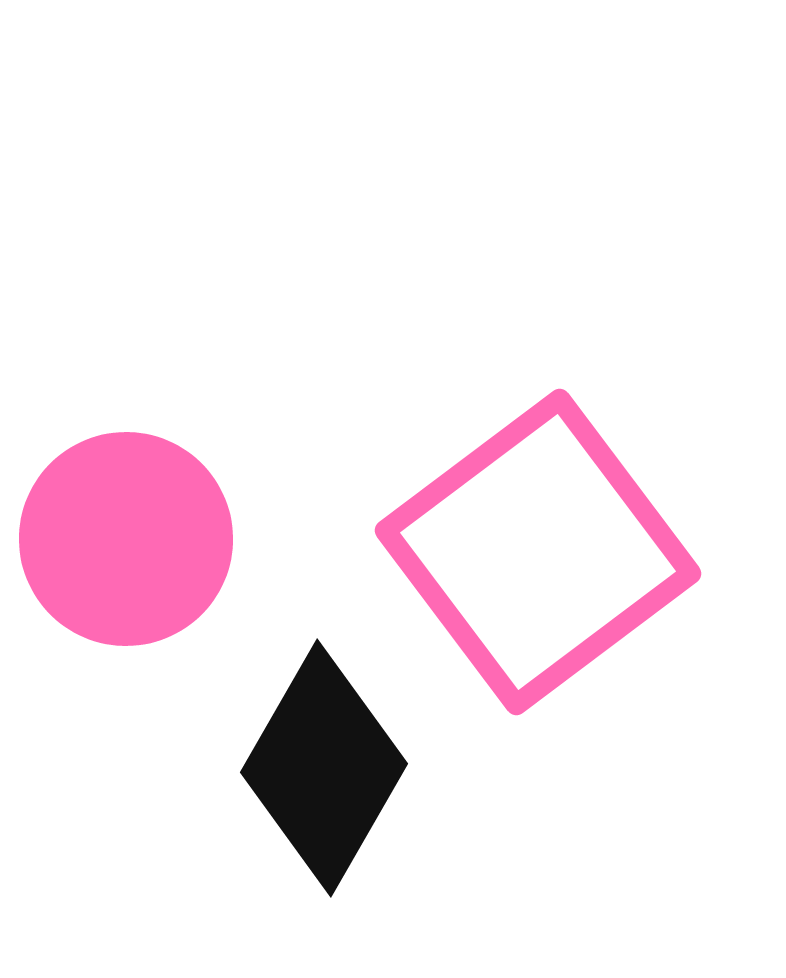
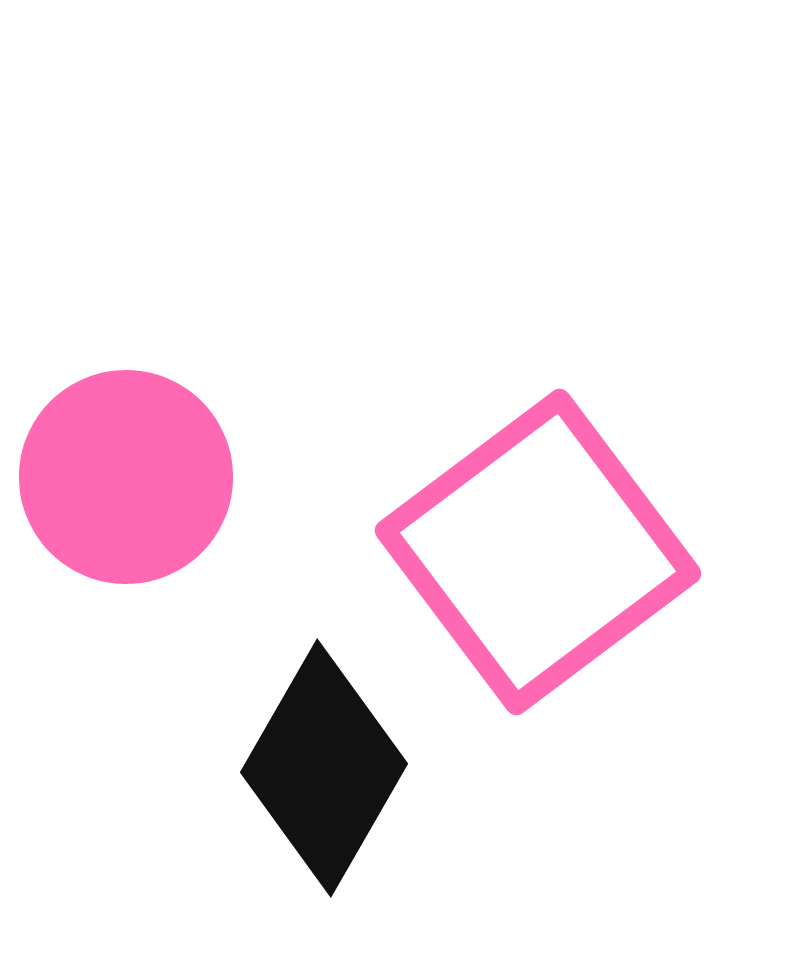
pink circle: moved 62 px up
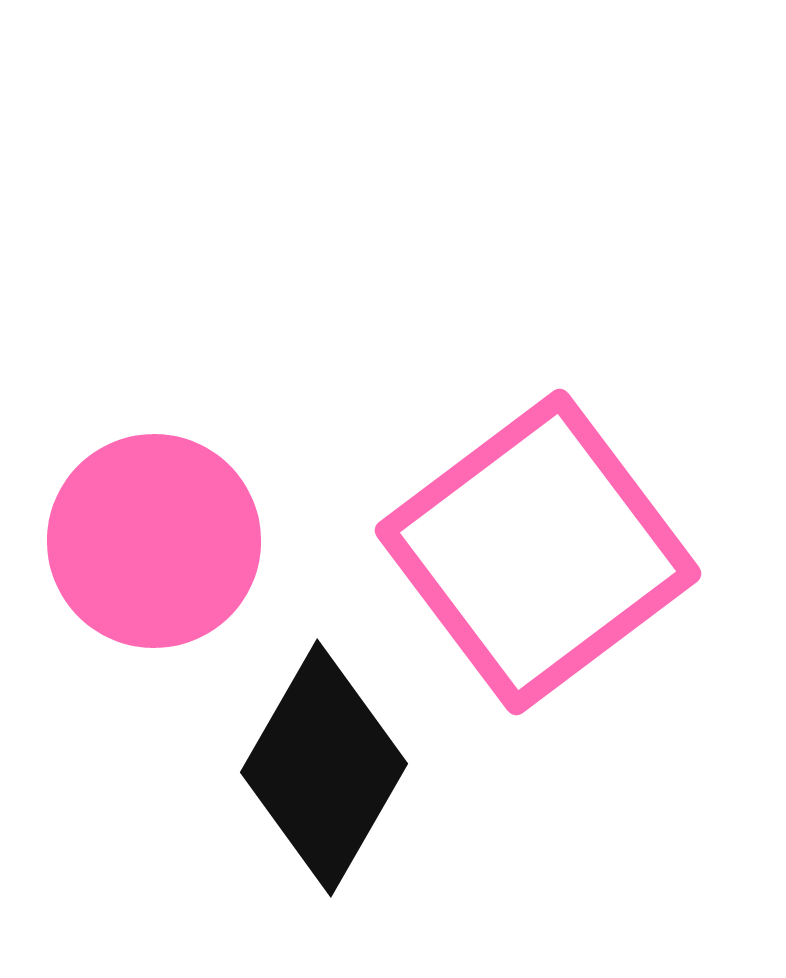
pink circle: moved 28 px right, 64 px down
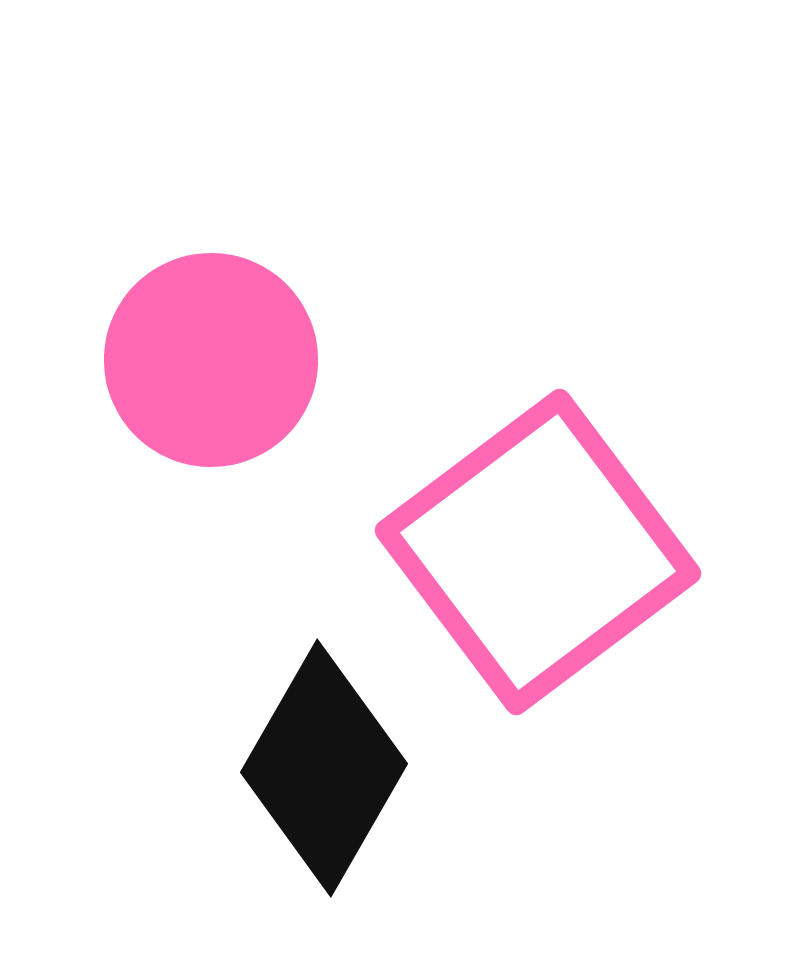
pink circle: moved 57 px right, 181 px up
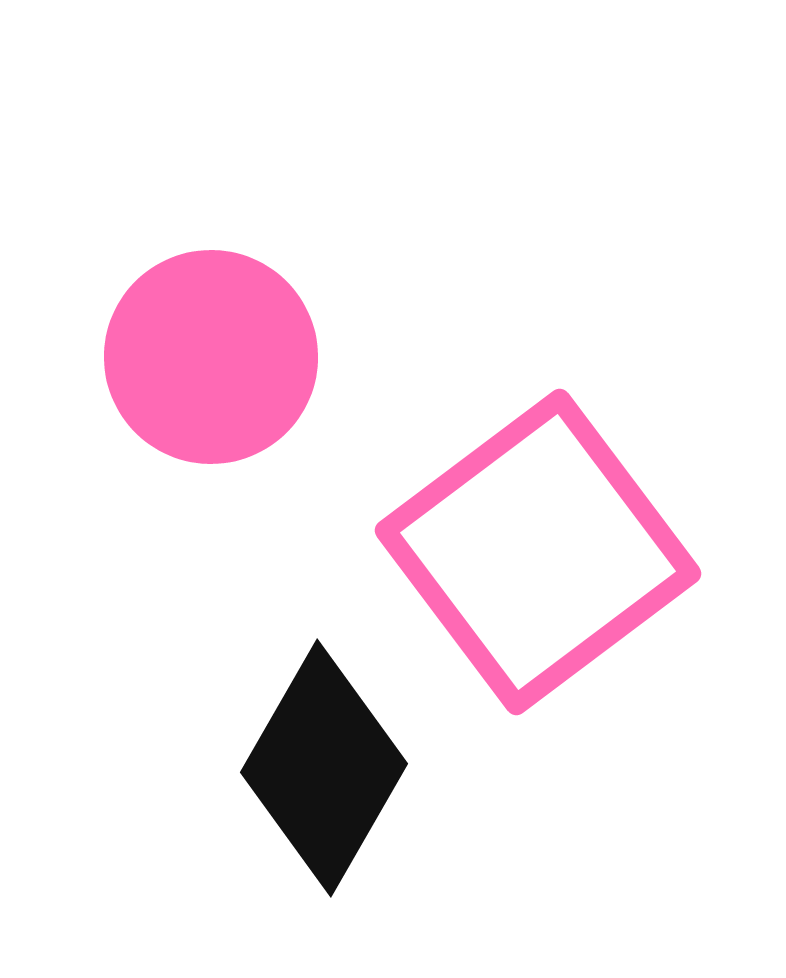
pink circle: moved 3 px up
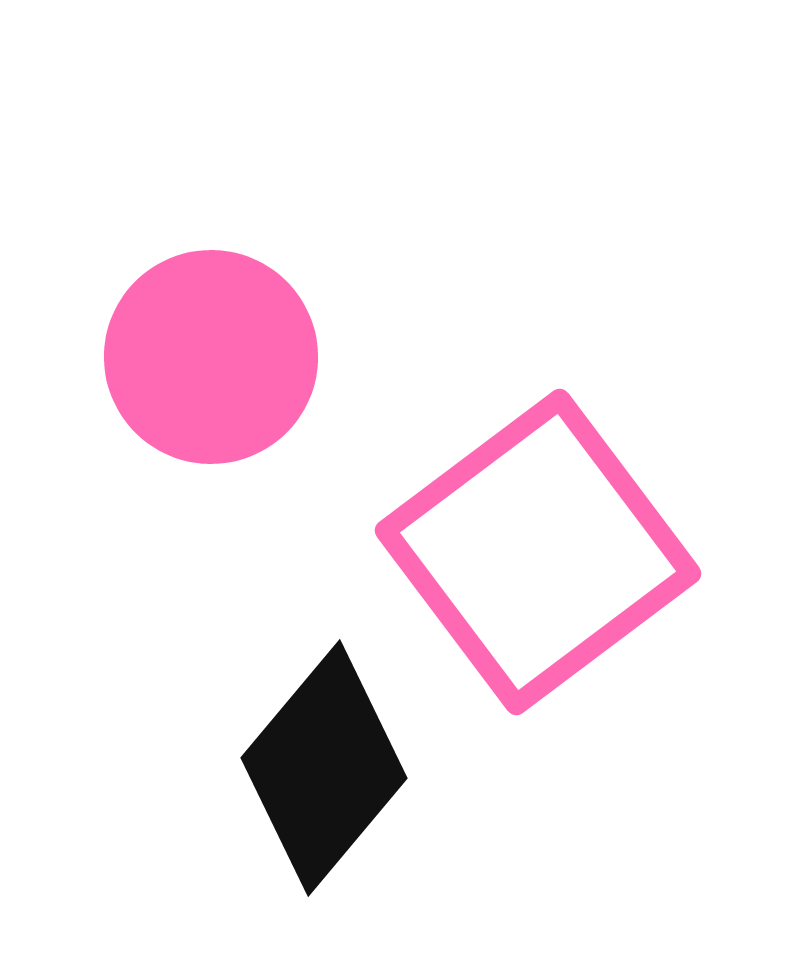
black diamond: rotated 10 degrees clockwise
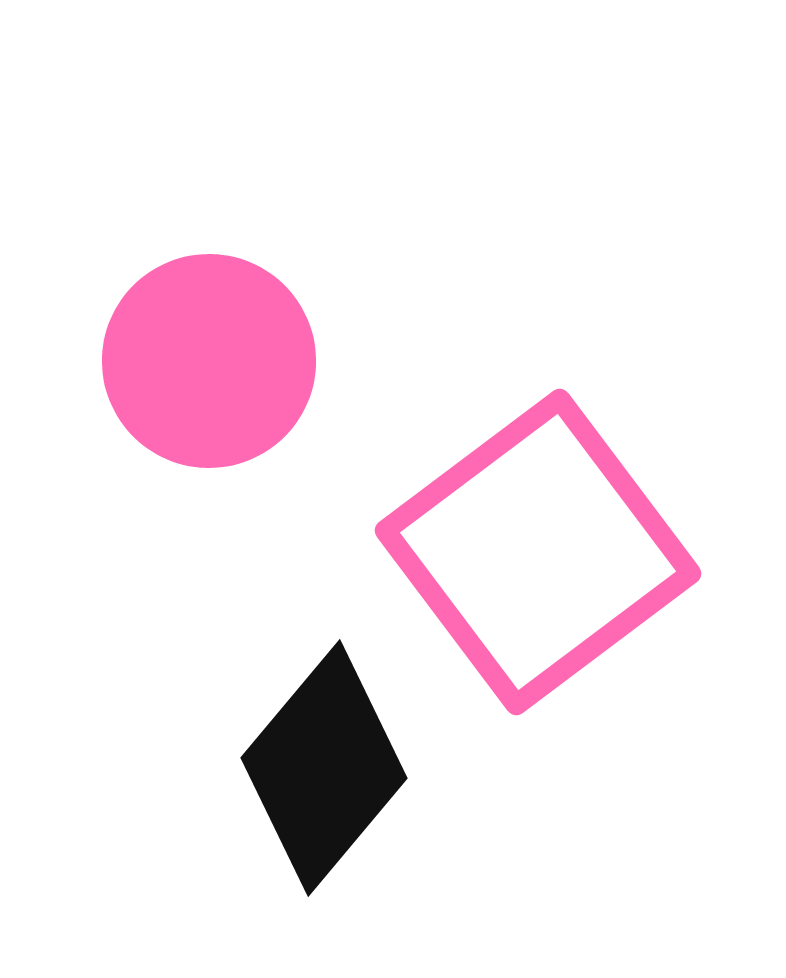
pink circle: moved 2 px left, 4 px down
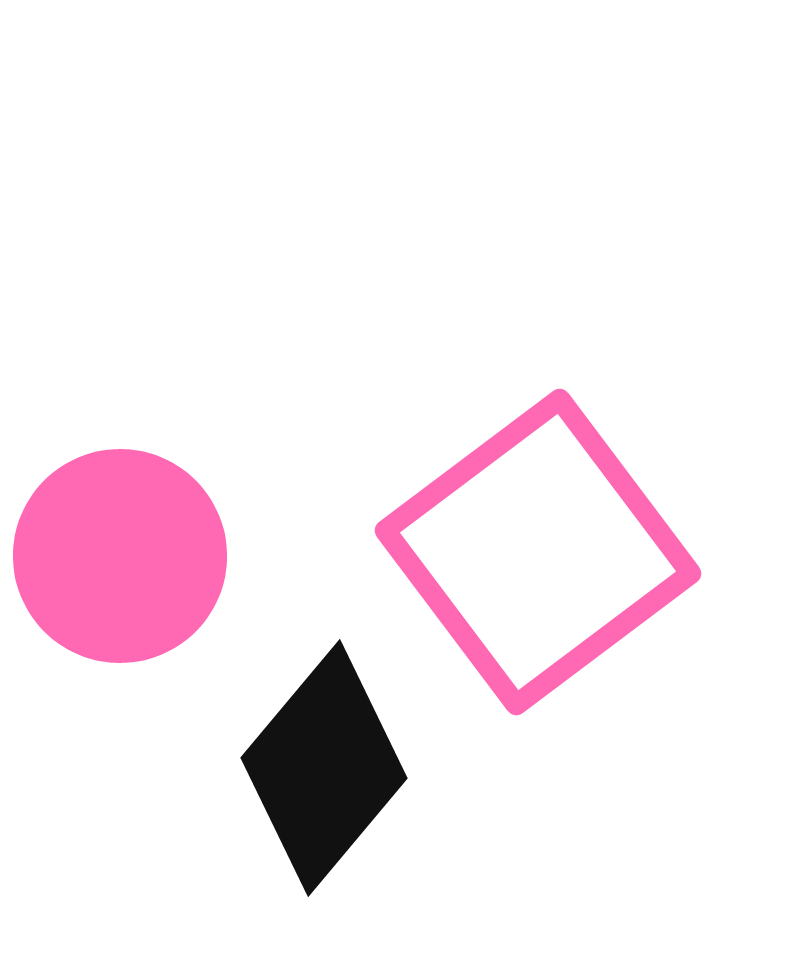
pink circle: moved 89 px left, 195 px down
